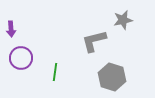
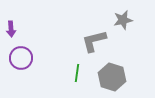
green line: moved 22 px right, 1 px down
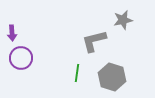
purple arrow: moved 1 px right, 4 px down
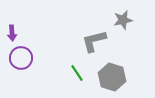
green line: rotated 42 degrees counterclockwise
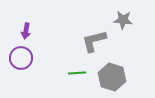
gray star: rotated 18 degrees clockwise
purple arrow: moved 14 px right, 2 px up; rotated 14 degrees clockwise
green line: rotated 60 degrees counterclockwise
